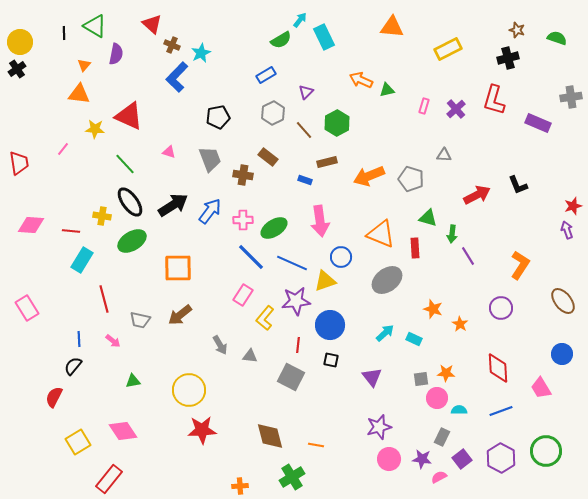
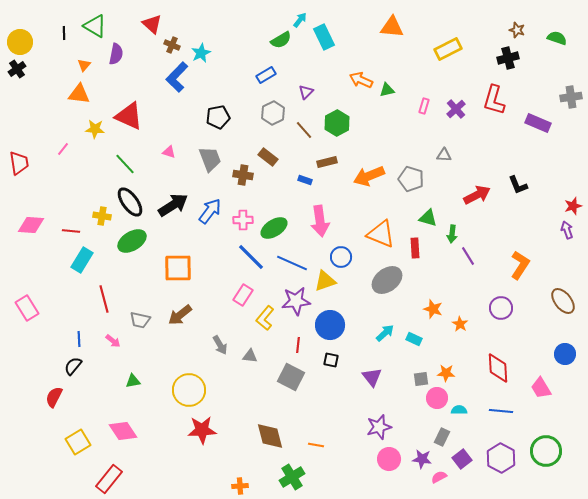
blue circle at (562, 354): moved 3 px right
blue line at (501, 411): rotated 25 degrees clockwise
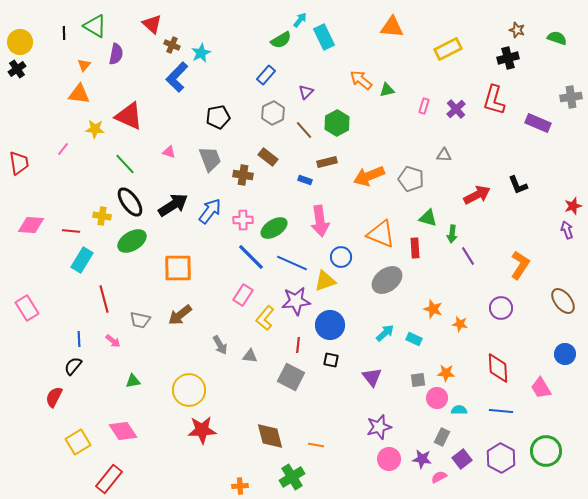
blue rectangle at (266, 75): rotated 18 degrees counterclockwise
orange arrow at (361, 80): rotated 15 degrees clockwise
orange star at (460, 324): rotated 21 degrees counterclockwise
gray square at (421, 379): moved 3 px left, 1 px down
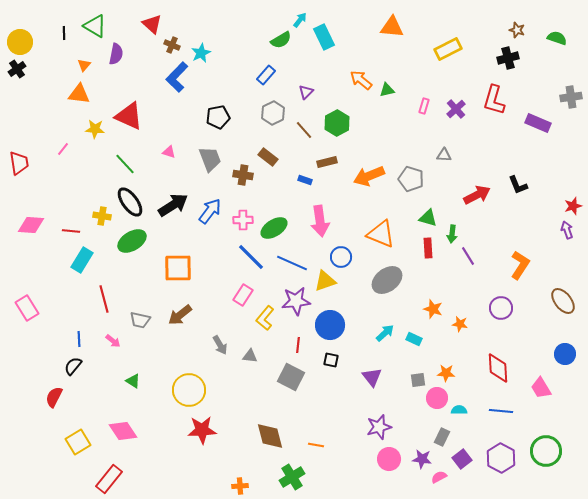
red rectangle at (415, 248): moved 13 px right
green triangle at (133, 381): rotated 42 degrees clockwise
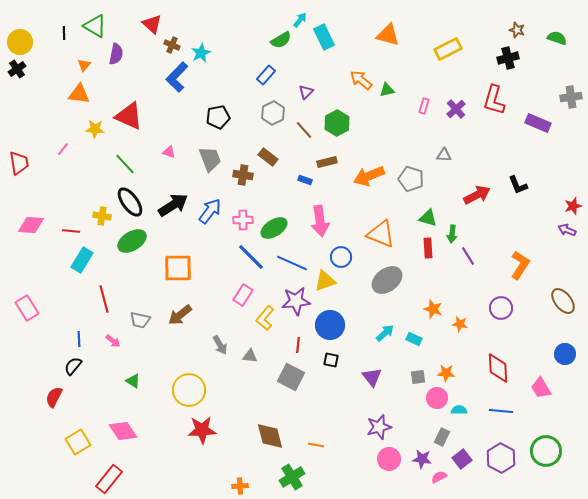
orange triangle at (392, 27): moved 4 px left, 8 px down; rotated 10 degrees clockwise
purple arrow at (567, 230): rotated 48 degrees counterclockwise
gray square at (418, 380): moved 3 px up
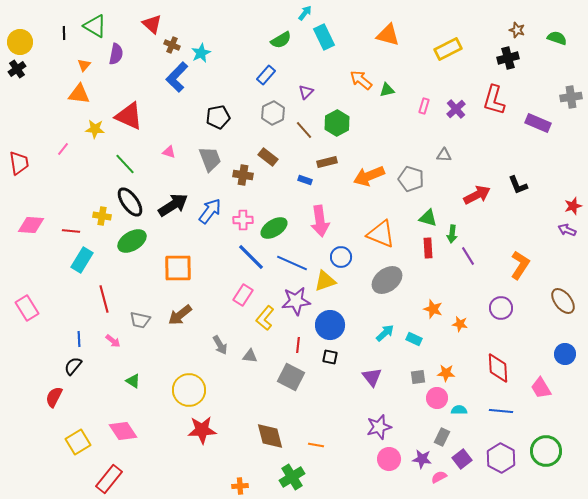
cyan arrow at (300, 20): moved 5 px right, 7 px up
black square at (331, 360): moved 1 px left, 3 px up
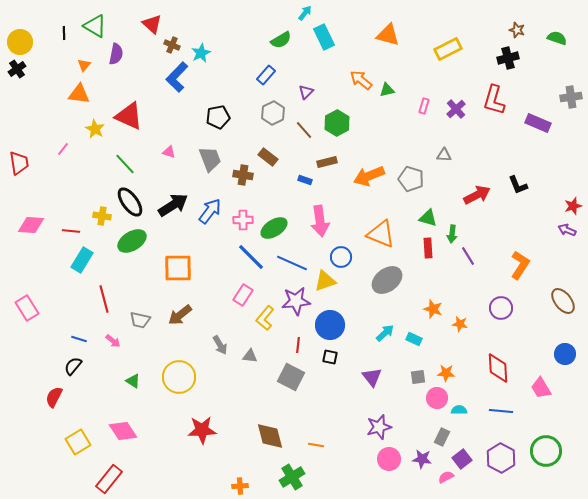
yellow star at (95, 129): rotated 24 degrees clockwise
blue line at (79, 339): rotated 70 degrees counterclockwise
yellow circle at (189, 390): moved 10 px left, 13 px up
pink semicircle at (439, 477): moved 7 px right
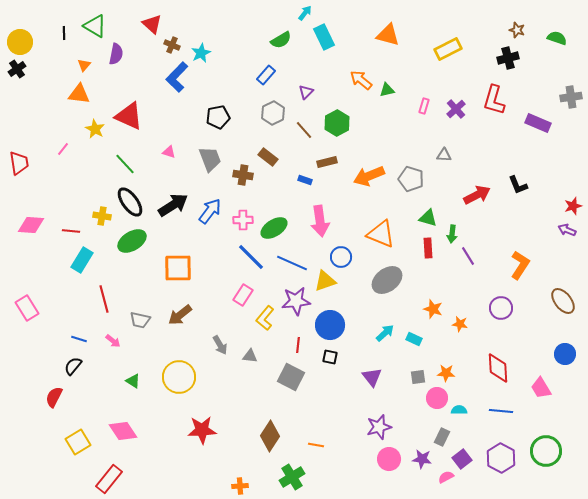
brown diamond at (270, 436): rotated 48 degrees clockwise
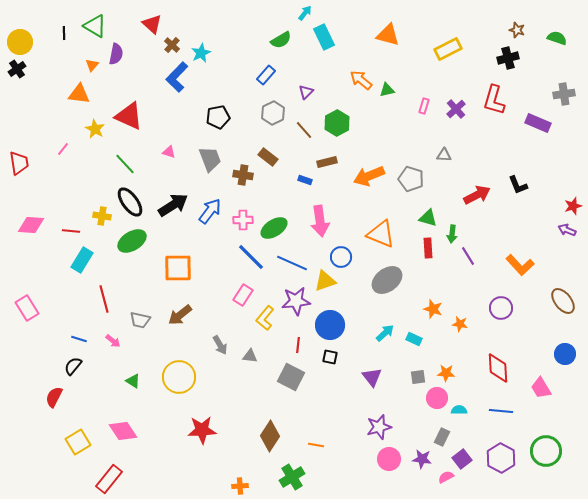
brown cross at (172, 45): rotated 21 degrees clockwise
orange triangle at (84, 65): moved 8 px right
gray cross at (571, 97): moved 7 px left, 3 px up
orange L-shape at (520, 265): rotated 104 degrees clockwise
